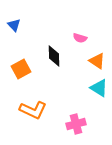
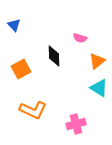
orange triangle: rotated 48 degrees clockwise
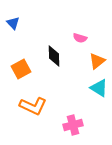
blue triangle: moved 1 px left, 2 px up
orange L-shape: moved 4 px up
pink cross: moved 3 px left, 1 px down
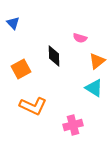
cyan triangle: moved 5 px left
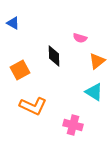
blue triangle: rotated 16 degrees counterclockwise
orange square: moved 1 px left, 1 px down
cyan triangle: moved 4 px down
pink cross: rotated 30 degrees clockwise
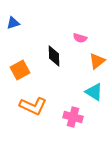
blue triangle: rotated 48 degrees counterclockwise
pink cross: moved 8 px up
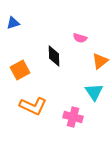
orange triangle: moved 3 px right
cyan triangle: rotated 24 degrees clockwise
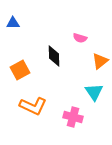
blue triangle: rotated 16 degrees clockwise
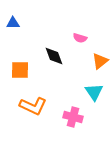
black diamond: rotated 20 degrees counterclockwise
orange square: rotated 30 degrees clockwise
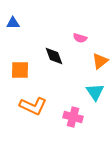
cyan triangle: moved 1 px right
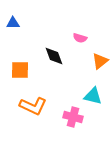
cyan triangle: moved 2 px left, 4 px down; rotated 42 degrees counterclockwise
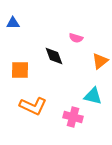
pink semicircle: moved 4 px left
